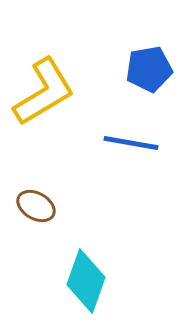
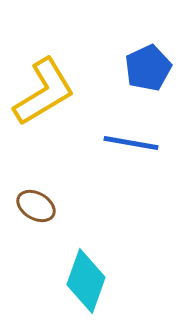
blue pentagon: moved 1 px left, 1 px up; rotated 15 degrees counterclockwise
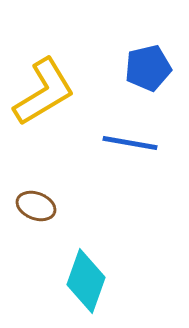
blue pentagon: rotated 12 degrees clockwise
blue line: moved 1 px left
brown ellipse: rotated 9 degrees counterclockwise
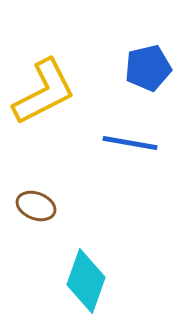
yellow L-shape: rotated 4 degrees clockwise
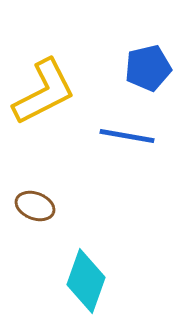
blue line: moved 3 px left, 7 px up
brown ellipse: moved 1 px left
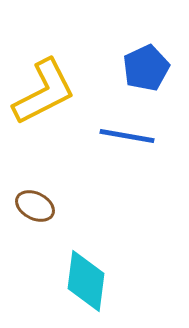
blue pentagon: moved 2 px left; rotated 12 degrees counterclockwise
brown ellipse: rotated 6 degrees clockwise
cyan diamond: rotated 12 degrees counterclockwise
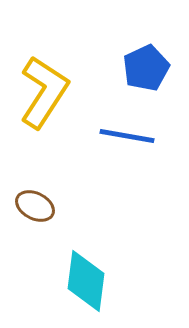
yellow L-shape: rotated 30 degrees counterclockwise
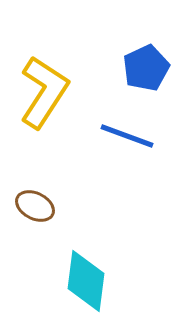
blue line: rotated 10 degrees clockwise
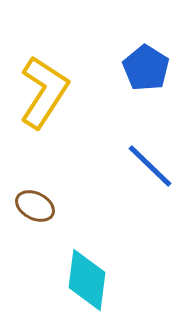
blue pentagon: rotated 15 degrees counterclockwise
blue line: moved 23 px right, 30 px down; rotated 24 degrees clockwise
cyan diamond: moved 1 px right, 1 px up
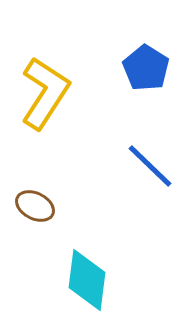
yellow L-shape: moved 1 px right, 1 px down
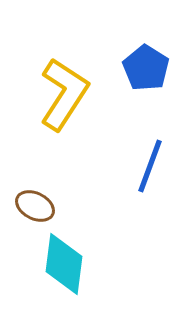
yellow L-shape: moved 19 px right, 1 px down
blue line: rotated 66 degrees clockwise
cyan diamond: moved 23 px left, 16 px up
